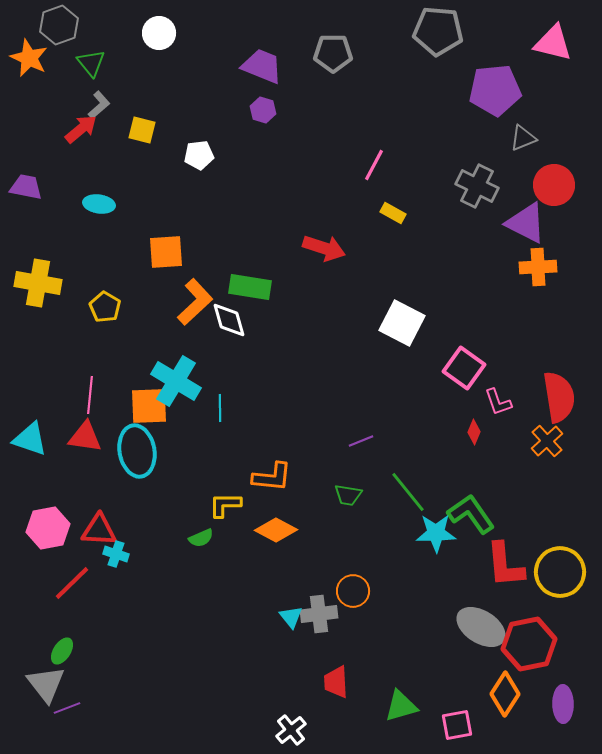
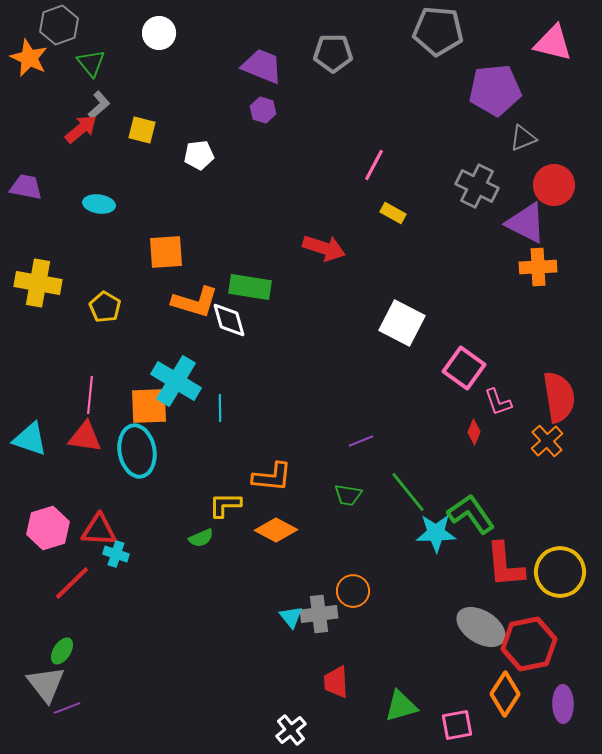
orange L-shape at (195, 302): rotated 60 degrees clockwise
pink hexagon at (48, 528): rotated 6 degrees counterclockwise
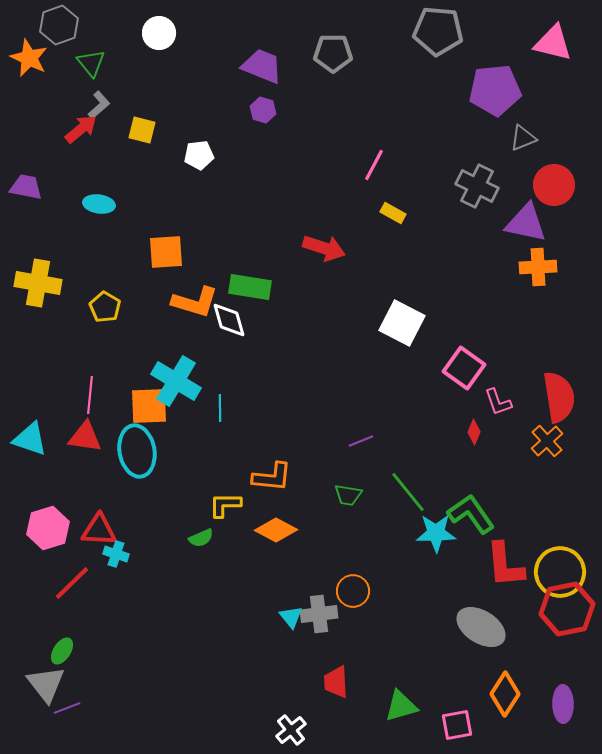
purple triangle at (526, 223): rotated 15 degrees counterclockwise
red hexagon at (529, 644): moved 38 px right, 35 px up
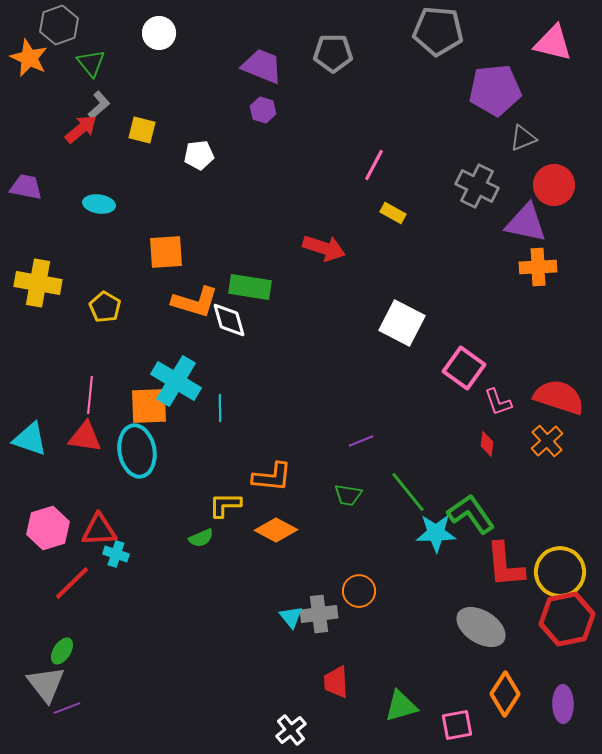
red semicircle at (559, 397): rotated 63 degrees counterclockwise
red diamond at (474, 432): moved 13 px right, 12 px down; rotated 15 degrees counterclockwise
red triangle at (99, 530): rotated 6 degrees counterclockwise
orange circle at (353, 591): moved 6 px right
red hexagon at (567, 609): moved 10 px down
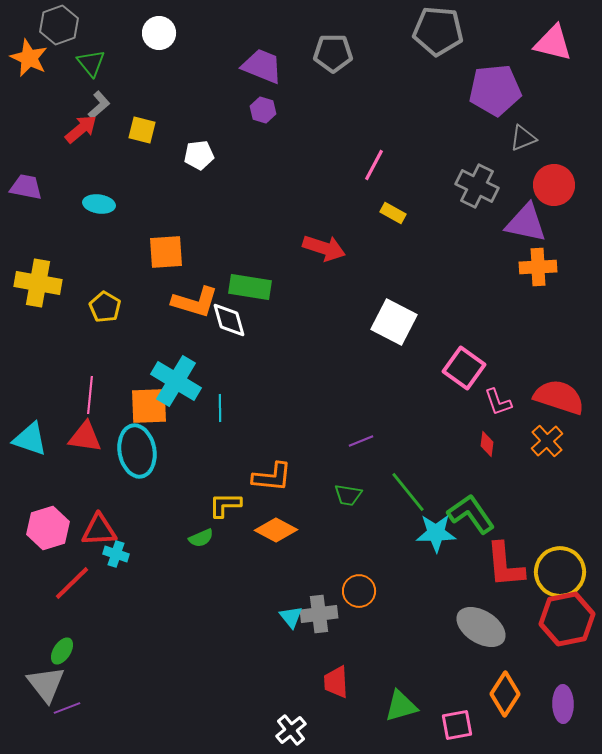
white square at (402, 323): moved 8 px left, 1 px up
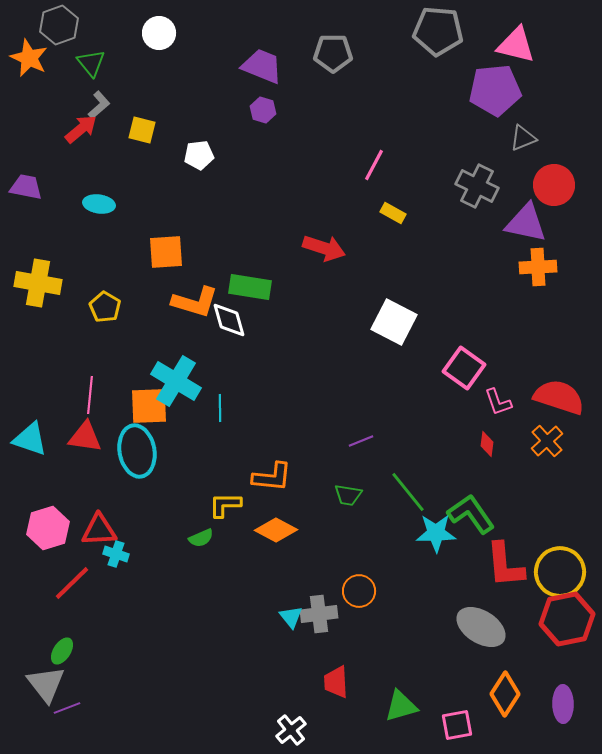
pink triangle at (553, 43): moved 37 px left, 2 px down
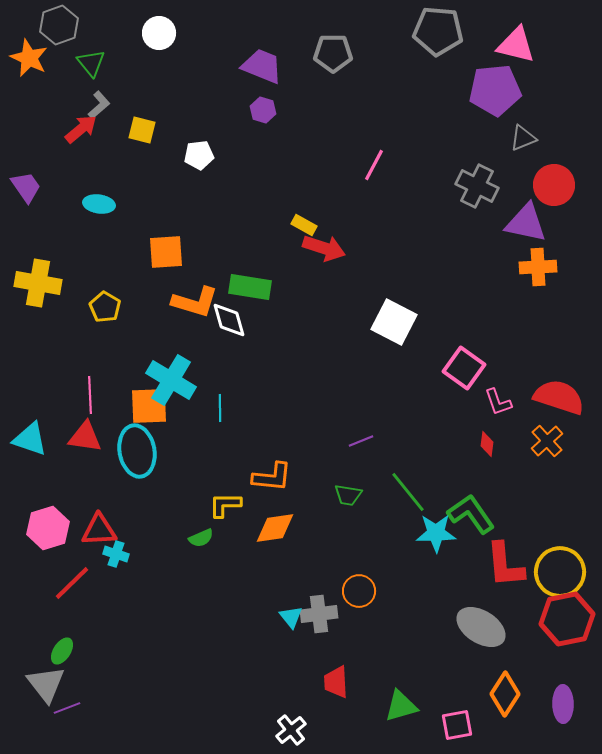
purple trapezoid at (26, 187): rotated 44 degrees clockwise
yellow rectangle at (393, 213): moved 89 px left, 12 px down
cyan cross at (176, 381): moved 5 px left, 1 px up
pink line at (90, 395): rotated 9 degrees counterclockwise
orange diamond at (276, 530): moved 1 px left, 2 px up; rotated 36 degrees counterclockwise
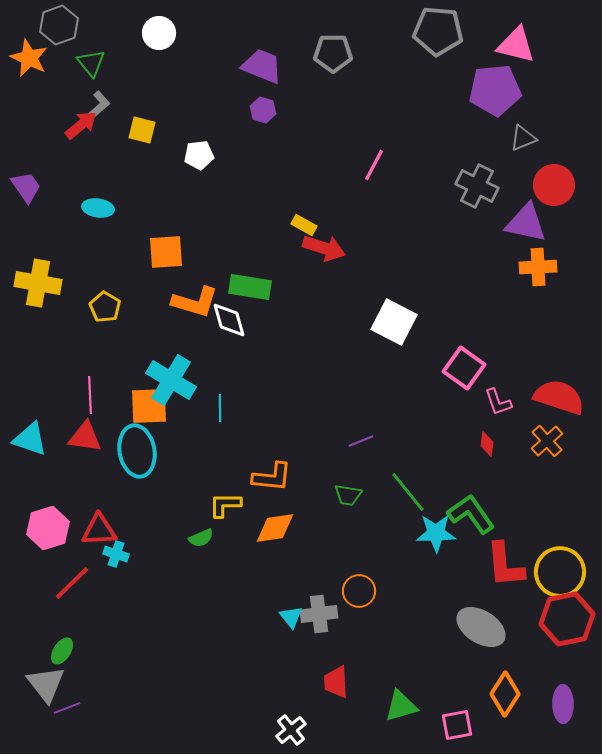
red arrow at (81, 129): moved 4 px up
cyan ellipse at (99, 204): moved 1 px left, 4 px down
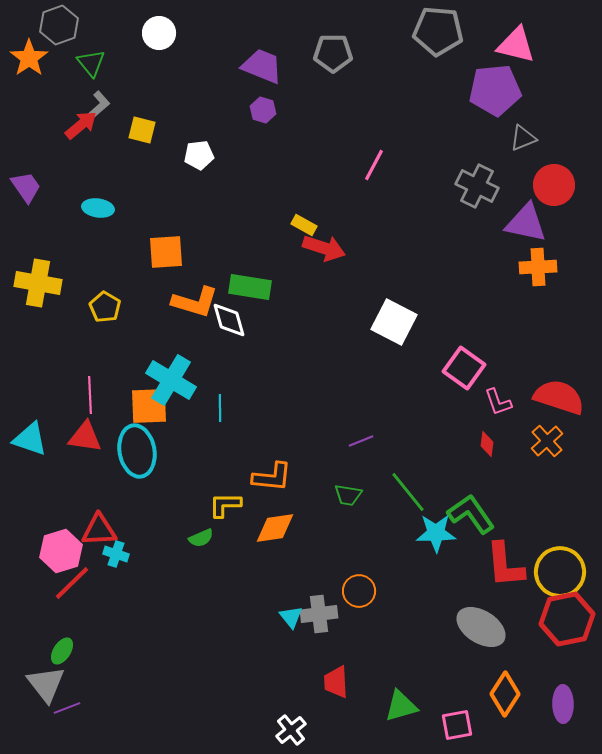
orange star at (29, 58): rotated 12 degrees clockwise
pink hexagon at (48, 528): moved 13 px right, 23 px down
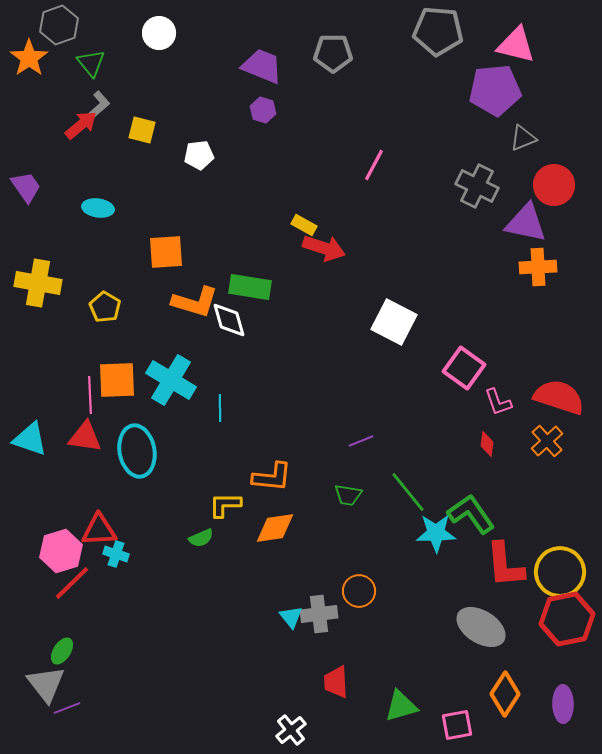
orange square at (149, 406): moved 32 px left, 26 px up
